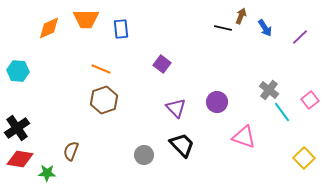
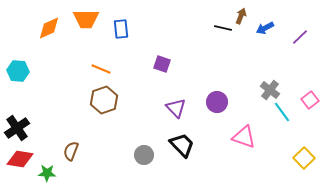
blue arrow: rotated 96 degrees clockwise
purple square: rotated 18 degrees counterclockwise
gray cross: moved 1 px right
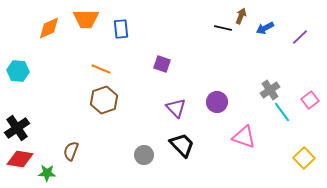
gray cross: rotated 18 degrees clockwise
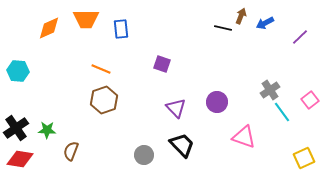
blue arrow: moved 5 px up
black cross: moved 1 px left
yellow square: rotated 20 degrees clockwise
green star: moved 43 px up
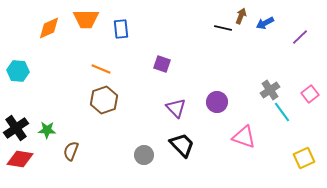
pink square: moved 6 px up
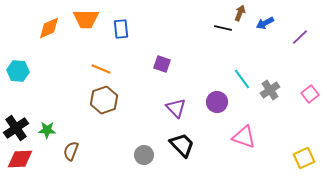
brown arrow: moved 1 px left, 3 px up
cyan line: moved 40 px left, 33 px up
red diamond: rotated 12 degrees counterclockwise
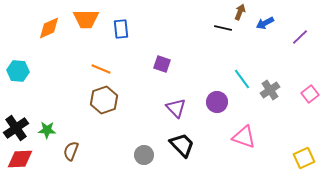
brown arrow: moved 1 px up
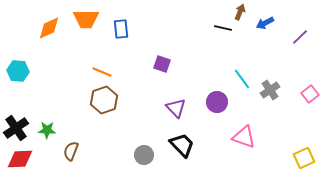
orange line: moved 1 px right, 3 px down
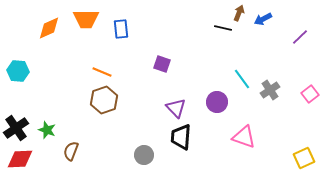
brown arrow: moved 1 px left, 1 px down
blue arrow: moved 2 px left, 4 px up
green star: rotated 18 degrees clockwise
black trapezoid: moved 1 px left, 8 px up; rotated 132 degrees counterclockwise
